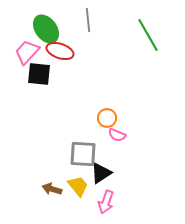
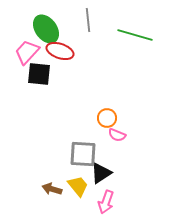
green line: moved 13 px left; rotated 44 degrees counterclockwise
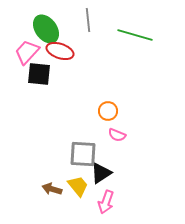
orange circle: moved 1 px right, 7 px up
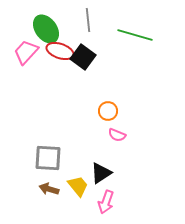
pink trapezoid: moved 1 px left
black square: moved 44 px right, 17 px up; rotated 30 degrees clockwise
gray square: moved 35 px left, 4 px down
brown arrow: moved 3 px left
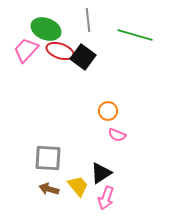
green ellipse: rotated 32 degrees counterclockwise
pink trapezoid: moved 2 px up
pink arrow: moved 4 px up
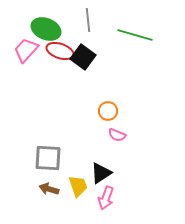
yellow trapezoid: rotated 20 degrees clockwise
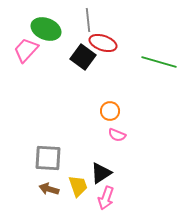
green line: moved 24 px right, 27 px down
red ellipse: moved 43 px right, 8 px up
orange circle: moved 2 px right
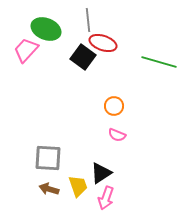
orange circle: moved 4 px right, 5 px up
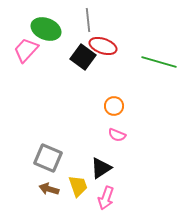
red ellipse: moved 3 px down
gray square: rotated 20 degrees clockwise
black triangle: moved 5 px up
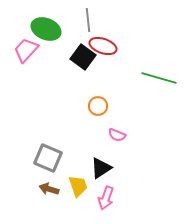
green line: moved 16 px down
orange circle: moved 16 px left
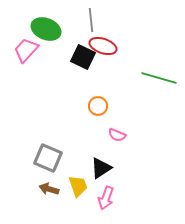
gray line: moved 3 px right
black square: rotated 10 degrees counterclockwise
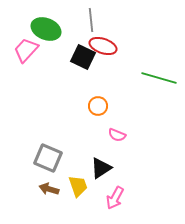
pink arrow: moved 9 px right; rotated 10 degrees clockwise
